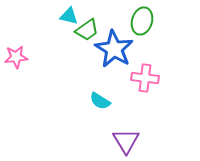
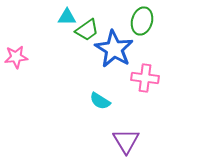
cyan triangle: moved 2 px left, 1 px down; rotated 12 degrees counterclockwise
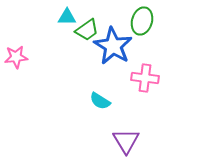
blue star: moved 1 px left, 3 px up
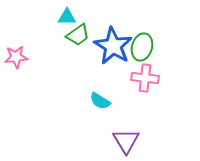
green ellipse: moved 26 px down
green trapezoid: moved 9 px left, 5 px down
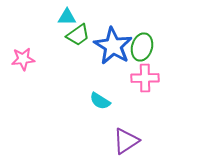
pink star: moved 7 px right, 2 px down
pink cross: rotated 8 degrees counterclockwise
purple triangle: rotated 28 degrees clockwise
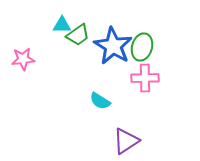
cyan triangle: moved 5 px left, 8 px down
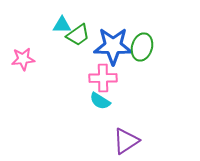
blue star: rotated 30 degrees counterclockwise
pink cross: moved 42 px left
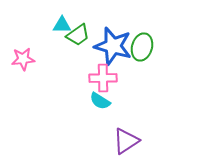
blue star: rotated 15 degrees clockwise
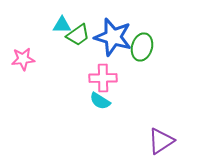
blue star: moved 9 px up
purple triangle: moved 35 px right
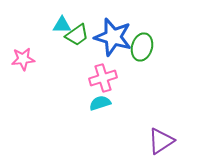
green trapezoid: moved 1 px left
pink cross: rotated 16 degrees counterclockwise
cyan semicircle: moved 2 px down; rotated 130 degrees clockwise
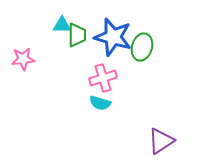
green trapezoid: rotated 55 degrees counterclockwise
cyan semicircle: rotated 145 degrees counterclockwise
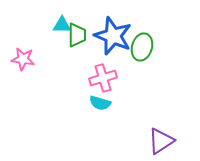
blue star: moved 1 px up; rotated 6 degrees clockwise
pink star: rotated 15 degrees clockwise
